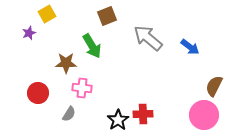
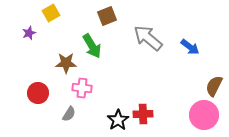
yellow square: moved 4 px right, 1 px up
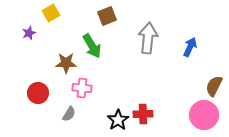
gray arrow: rotated 56 degrees clockwise
blue arrow: rotated 102 degrees counterclockwise
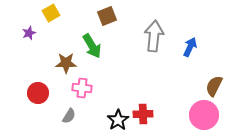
gray arrow: moved 6 px right, 2 px up
gray semicircle: moved 2 px down
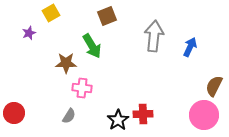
red circle: moved 24 px left, 20 px down
